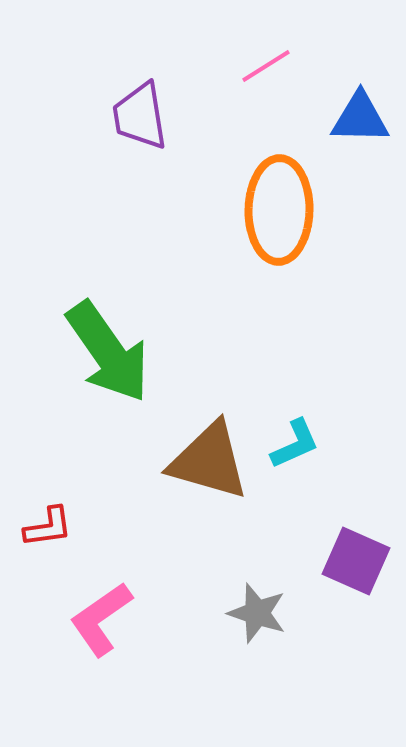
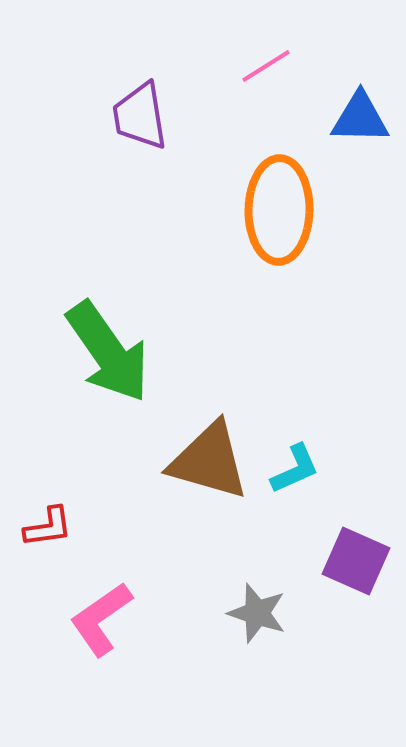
cyan L-shape: moved 25 px down
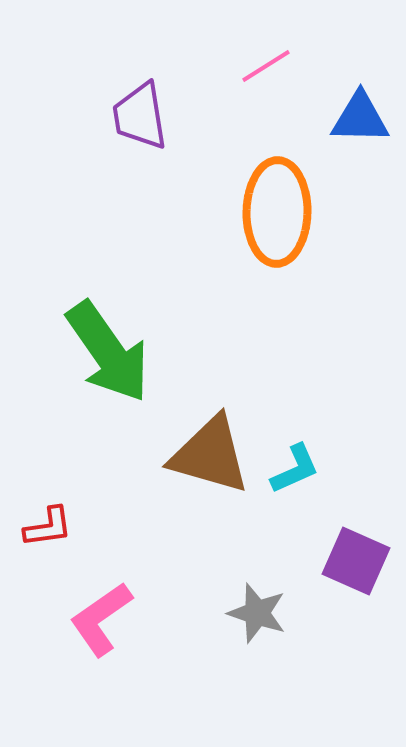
orange ellipse: moved 2 px left, 2 px down
brown triangle: moved 1 px right, 6 px up
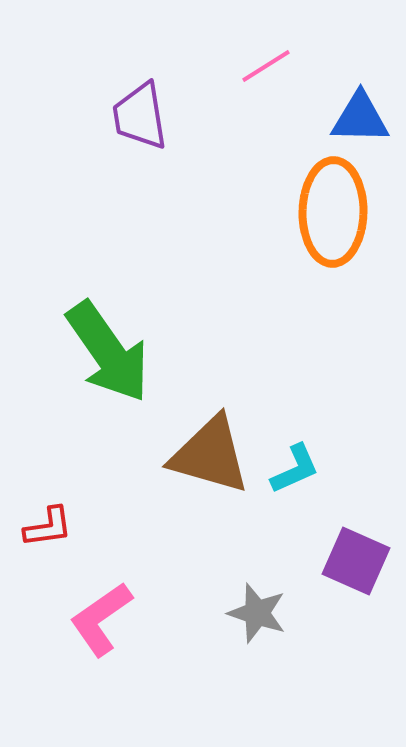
orange ellipse: moved 56 px right
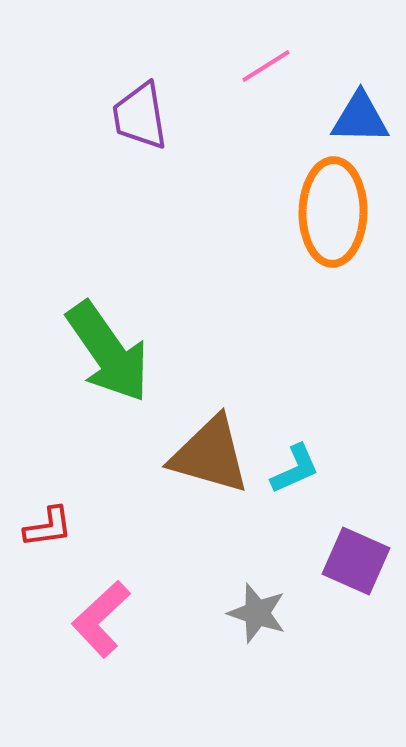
pink L-shape: rotated 8 degrees counterclockwise
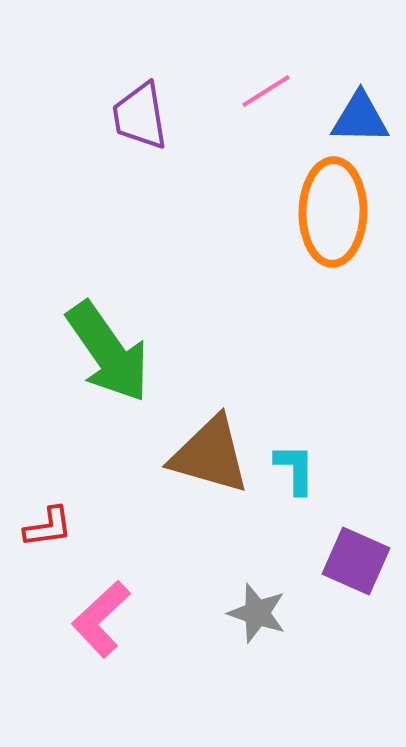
pink line: moved 25 px down
cyan L-shape: rotated 66 degrees counterclockwise
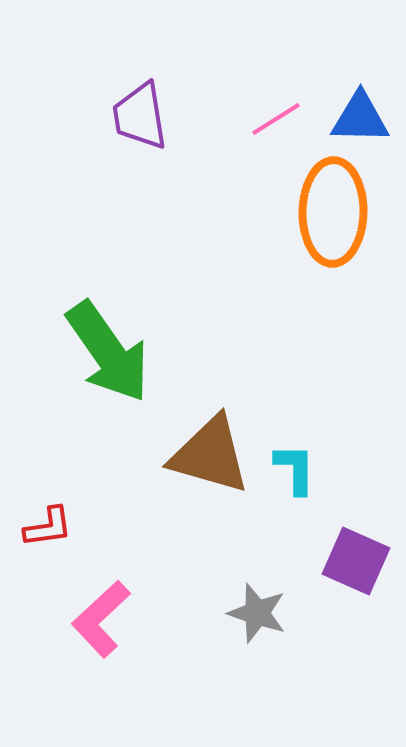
pink line: moved 10 px right, 28 px down
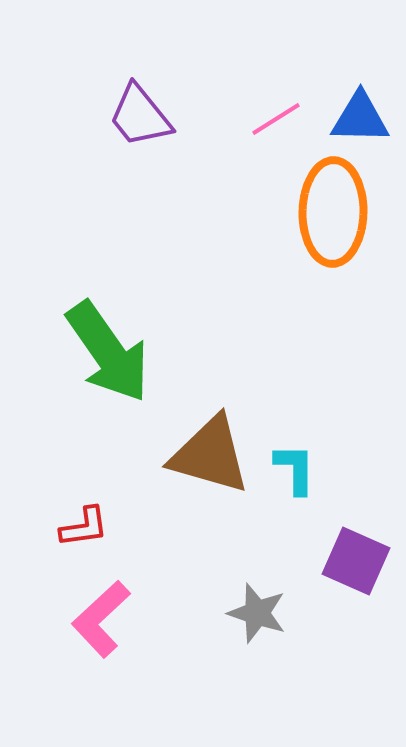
purple trapezoid: rotated 30 degrees counterclockwise
red L-shape: moved 36 px right
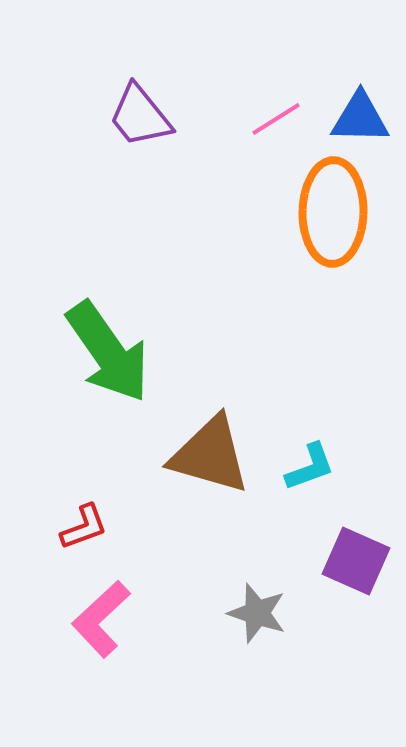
cyan L-shape: moved 15 px right, 2 px up; rotated 70 degrees clockwise
red L-shape: rotated 12 degrees counterclockwise
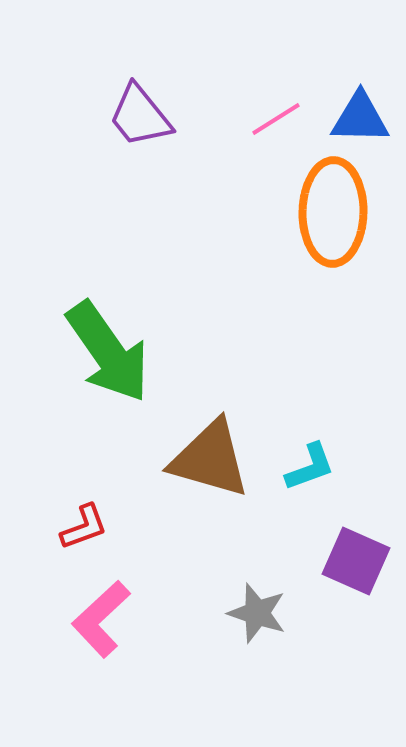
brown triangle: moved 4 px down
